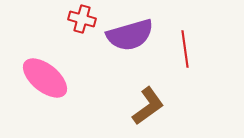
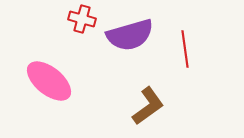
pink ellipse: moved 4 px right, 3 px down
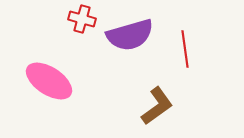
pink ellipse: rotated 6 degrees counterclockwise
brown L-shape: moved 9 px right
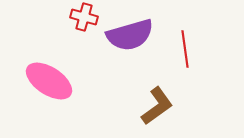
red cross: moved 2 px right, 2 px up
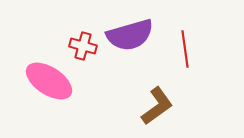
red cross: moved 1 px left, 29 px down
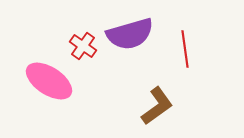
purple semicircle: moved 1 px up
red cross: rotated 20 degrees clockwise
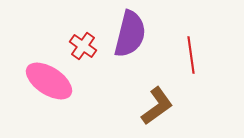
purple semicircle: rotated 60 degrees counterclockwise
red line: moved 6 px right, 6 px down
